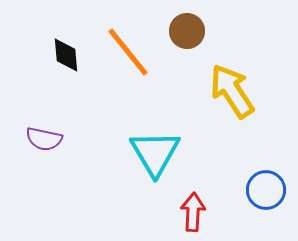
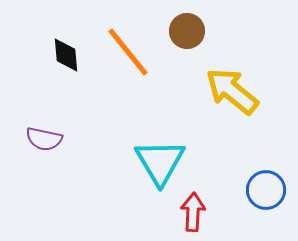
yellow arrow: rotated 18 degrees counterclockwise
cyan triangle: moved 5 px right, 9 px down
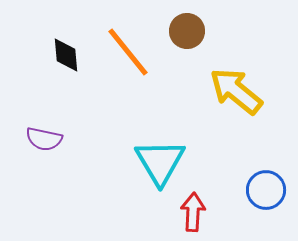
yellow arrow: moved 4 px right
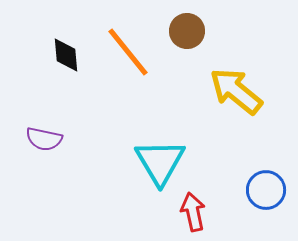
red arrow: rotated 15 degrees counterclockwise
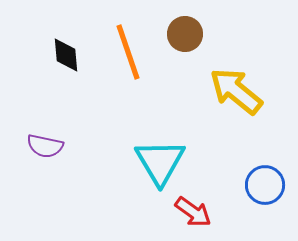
brown circle: moved 2 px left, 3 px down
orange line: rotated 20 degrees clockwise
purple semicircle: moved 1 px right, 7 px down
blue circle: moved 1 px left, 5 px up
red arrow: rotated 138 degrees clockwise
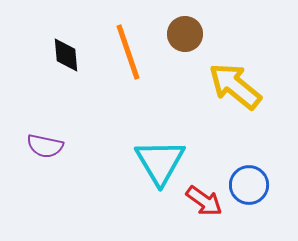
yellow arrow: moved 1 px left, 5 px up
blue circle: moved 16 px left
red arrow: moved 11 px right, 11 px up
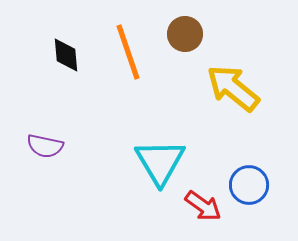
yellow arrow: moved 2 px left, 2 px down
red arrow: moved 1 px left, 5 px down
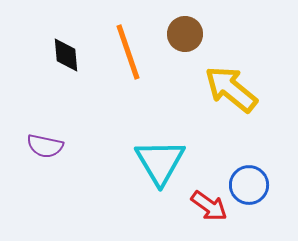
yellow arrow: moved 2 px left, 1 px down
red arrow: moved 6 px right
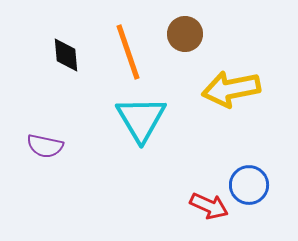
yellow arrow: rotated 50 degrees counterclockwise
cyan triangle: moved 19 px left, 43 px up
red arrow: rotated 12 degrees counterclockwise
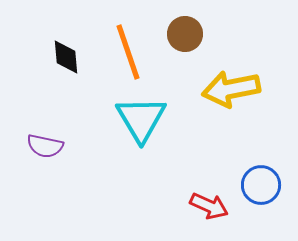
black diamond: moved 2 px down
blue circle: moved 12 px right
